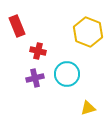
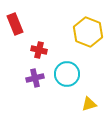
red rectangle: moved 2 px left, 2 px up
red cross: moved 1 px right, 1 px up
yellow triangle: moved 1 px right, 4 px up
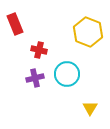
yellow triangle: moved 1 px right, 4 px down; rotated 42 degrees counterclockwise
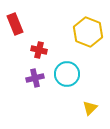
yellow triangle: rotated 14 degrees clockwise
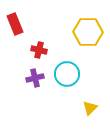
yellow hexagon: rotated 20 degrees counterclockwise
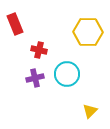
yellow triangle: moved 3 px down
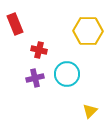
yellow hexagon: moved 1 px up
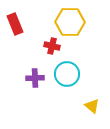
yellow hexagon: moved 18 px left, 9 px up
red cross: moved 13 px right, 4 px up
purple cross: rotated 12 degrees clockwise
yellow triangle: moved 2 px right, 5 px up; rotated 35 degrees counterclockwise
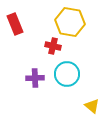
yellow hexagon: rotated 8 degrees clockwise
red cross: moved 1 px right
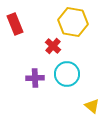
yellow hexagon: moved 3 px right
red cross: rotated 28 degrees clockwise
